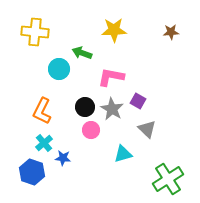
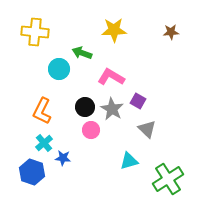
pink L-shape: rotated 20 degrees clockwise
cyan triangle: moved 6 px right, 7 px down
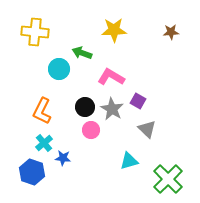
green cross: rotated 12 degrees counterclockwise
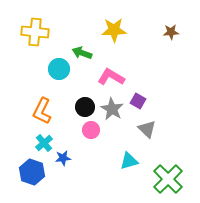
blue star: rotated 14 degrees counterclockwise
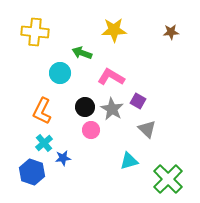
cyan circle: moved 1 px right, 4 px down
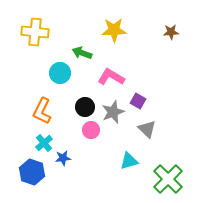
gray star: moved 1 px right, 3 px down; rotated 20 degrees clockwise
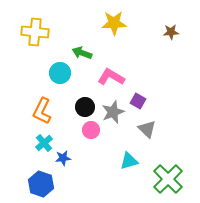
yellow star: moved 7 px up
blue hexagon: moved 9 px right, 12 px down
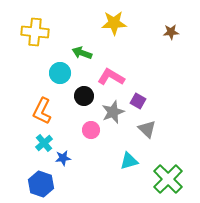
black circle: moved 1 px left, 11 px up
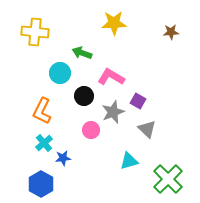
blue hexagon: rotated 10 degrees clockwise
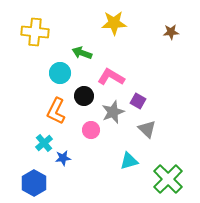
orange L-shape: moved 14 px right
blue hexagon: moved 7 px left, 1 px up
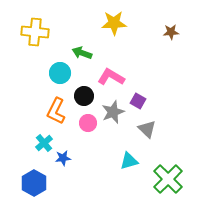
pink circle: moved 3 px left, 7 px up
